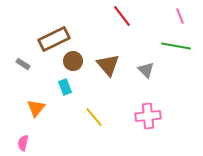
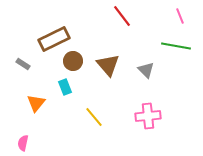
orange triangle: moved 5 px up
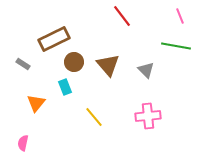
brown circle: moved 1 px right, 1 px down
